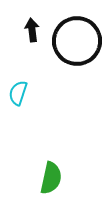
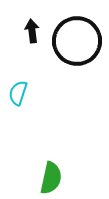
black arrow: moved 1 px down
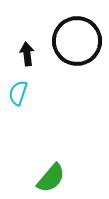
black arrow: moved 5 px left, 23 px down
green semicircle: rotated 28 degrees clockwise
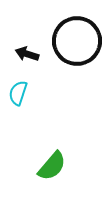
black arrow: rotated 65 degrees counterclockwise
green semicircle: moved 1 px right, 12 px up
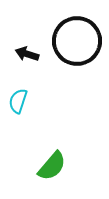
cyan semicircle: moved 8 px down
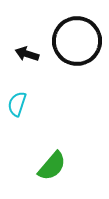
cyan semicircle: moved 1 px left, 3 px down
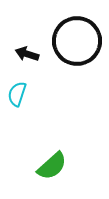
cyan semicircle: moved 10 px up
green semicircle: rotated 8 degrees clockwise
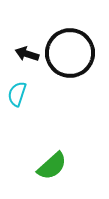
black circle: moved 7 px left, 12 px down
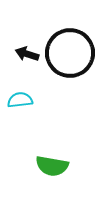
cyan semicircle: moved 3 px right, 6 px down; rotated 65 degrees clockwise
green semicircle: rotated 52 degrees clockwise
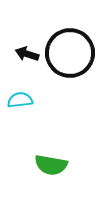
green semicircle: moved 1 px left, 1 px up
